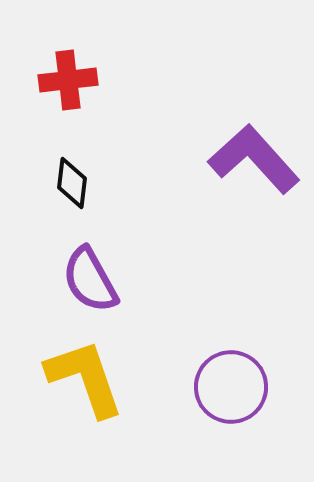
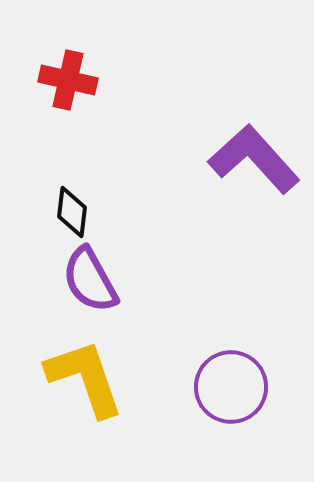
red cross: rotated 20 degrees clockwise
black diamond: moved 29 px down
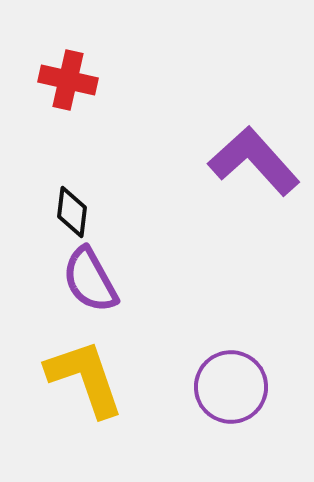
purple L-shape: moved 2 px down
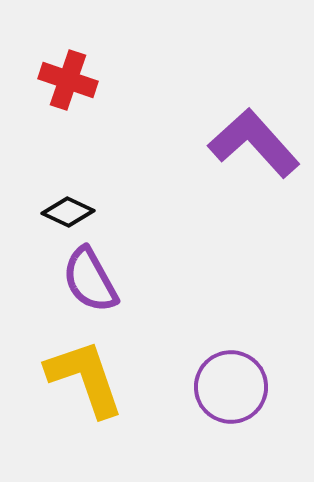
red cross: rotated 6 degrees clockwise
purple L-shape: moved 18 px up
black diamond: moved 4 px left; rotated 72 degrees counterclockwise
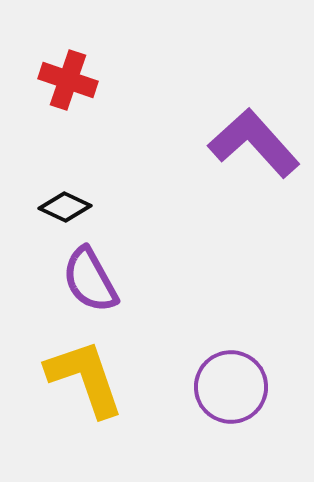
black diamond: moved 3 px left, 5 px up
